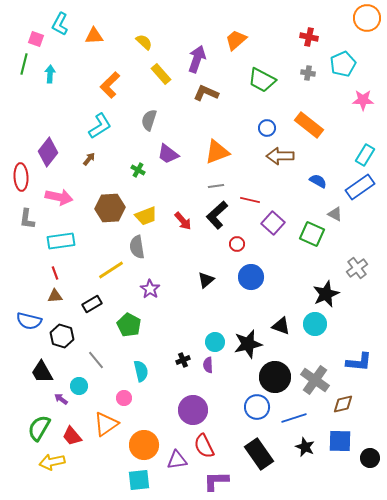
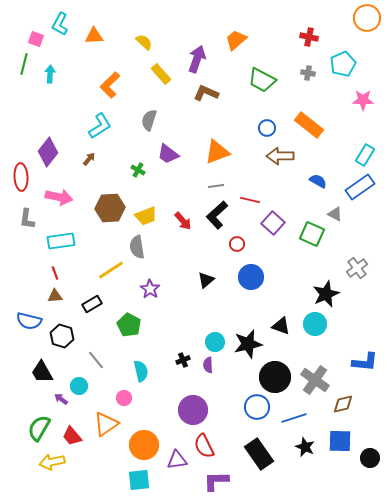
blue L-shape at (359, 362): moved 6 px right
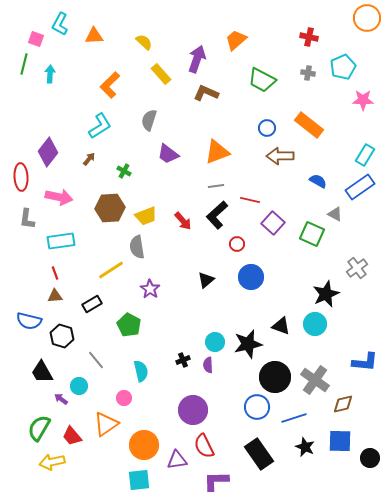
cyan pentagon at (343, 64): moved 3 px down
green cross at (138, 170): moved 14 px left, 1 px down
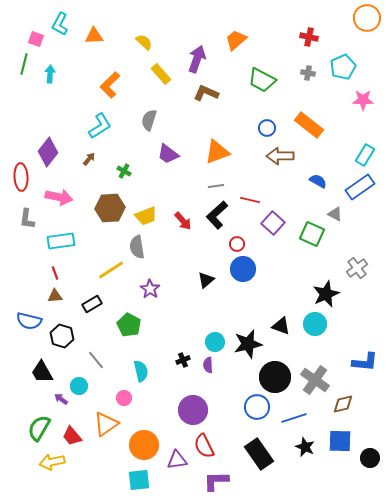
blue circle at (251, 277): moved 8 px left, 8 px up
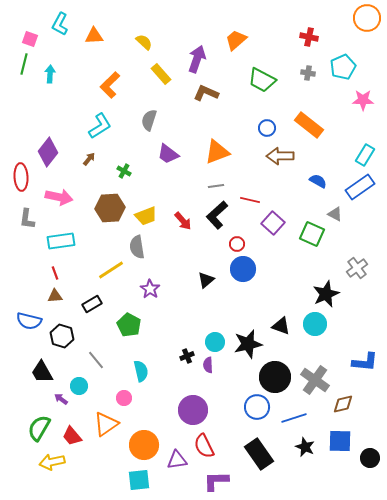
pink square at (36, 39): moved 6 px left
black cross at (183, 360): moved 4 px right, 4 px up
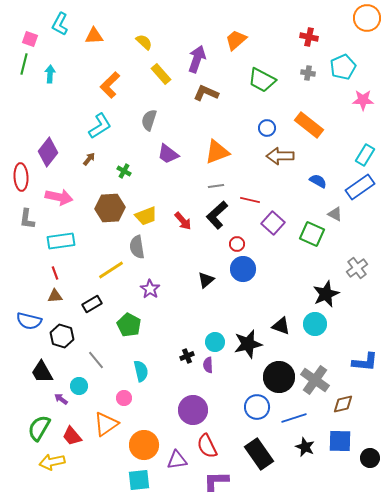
black circle at (275, 377): moved 4 px right
red semicircle at (204, 446): moved 3 px right
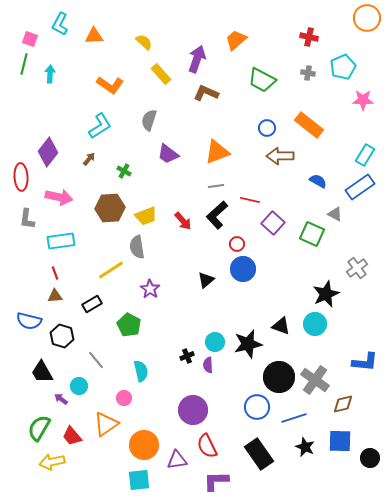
orange L-shape at (110, 85): rotated 100 degrees counterclockwise
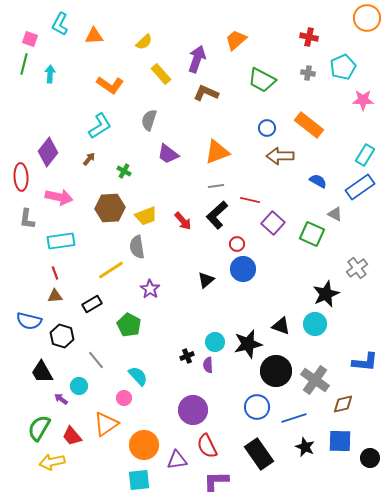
yellow semicircle at (144, 42): rotated 96 degrees clockwise
cyan semicircle at (141, 371): moved 3 px left, 5 px down; rotated 30 degrees counterclockwise
black circle at (279, 377): moved 3 px left, 6 px up
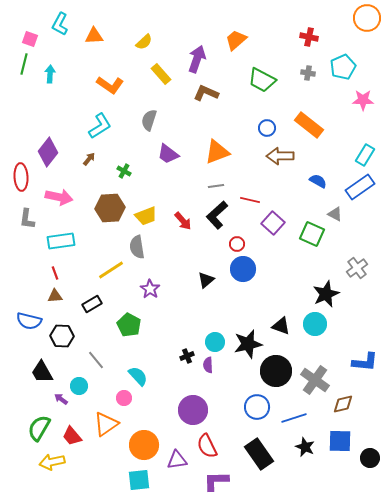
black hexagon at (62, 336): rotated 15 degrees counterclockwise
